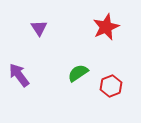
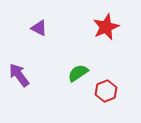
purple triangle: rotated 30 degrees counterclockwise
red hexagon: moved 5 px left, 5 px down
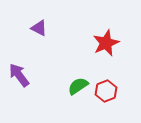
red star: moved 16 px down
green semicircle: moved 13 px down
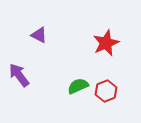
purple triangle: moved 7 px down
green semicircle: rotated 10 degrees clockwise
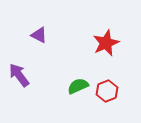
red hexagon: moved 1 px right
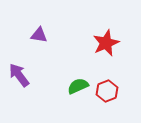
purple triangle: rotated 18 degrees counterclockwise
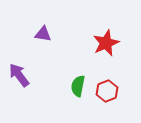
purple triangle: moved 4 px right, 1 px up
green semicircle: rotated 55 degrees counterclockwise
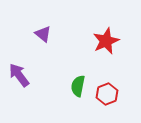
purple triangle: rotated 30 degrees clockwise
red star: moved 2 px up
red hexagon: moved 3 px down
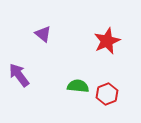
red star: moved 1 px right
green semicircle: rotated 85 degrees clockwise
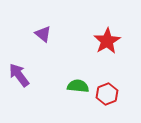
red star: rotated 8 degrees counterclockwise
